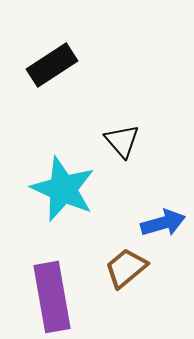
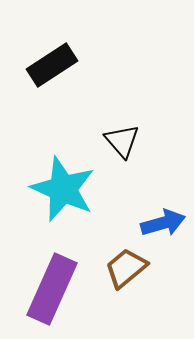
purple rectangle: moved 8 px up; rotated 34 degrees clockwise
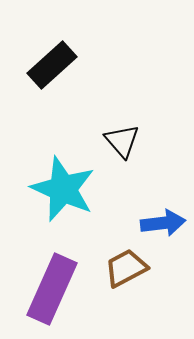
black rectangle: rotated 9 degrees counterclockwise
blue arrow: rotated 9 degrees clockwise
brown trapezoid: rotated 12 degrees clockwise
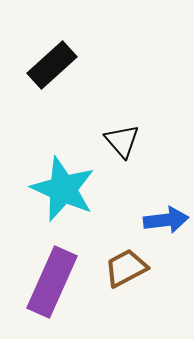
blue arrow: moved 3 px right, 3 px up
purple rectangle: moved 7 px up
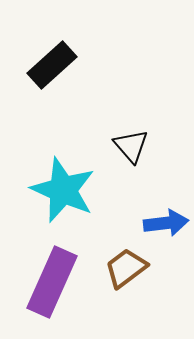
black triangle: moved 9 px right, 5 px down
cyan star: moved 1 px down
blue arrow: moved 3 px down
brown trapezoid: rotated 9 degrees counterclockwise
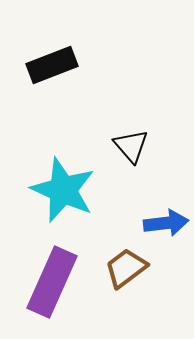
black rectangle: rotated 21 degrees clockwise
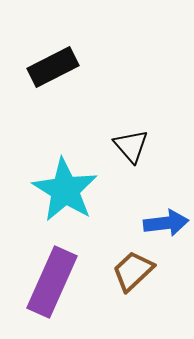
black rectangle: moved 1 px right, 2 px down; rotated 6 degrees counterclockwise
cyan star: moved 2 px right; rotated 8 degrees clockwise
brown trapezoid: moved 7 px right, 3 px down; rotated 6 degrees counterclockwise
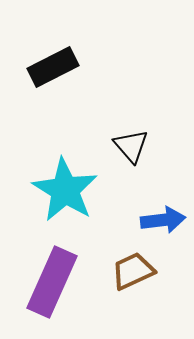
blue arrow: moved 3 px left, 3 px up
brown trapezoid: rotated 18 degrees clockwise
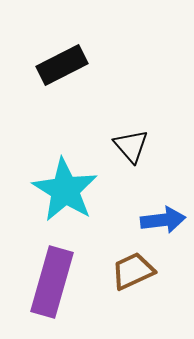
black rectangle: moved 9 px right, 2 px up
purple rectangle: rotated 8 degrees counterclockwise
